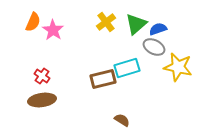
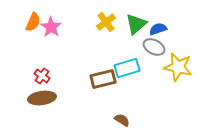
pink star: moved 2 px left, 3 px up
brown ellipse: moved 2 px up
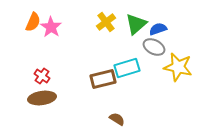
brown semicircle: moved 5 px left, 1 px up
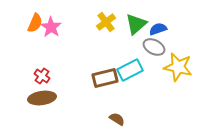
orange semicircle: moved 2 px right, 1 px down
cyan rectangle: moved 3 px right, 2 px down; rotated 10 degrees counterclockwise
brown rectangle: moved 2 px right, 1 px up
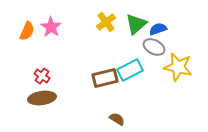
orange semicircle: moved 8 px left, 8 px down
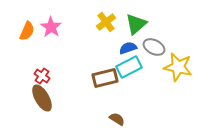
blue semicircle: moved 30 px left, 19 px down
cyan rectangle: moved 1 px left, 3 px up
brown ellipse: rotated 68 degrees clockwise
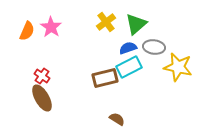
gray ellipse: rotated 20 degrees counterclockwise
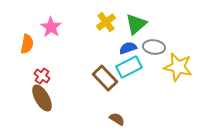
orange semicircle: moved 13 px down; rotated 12 degrees counterclockwise
brown rectangle: rotated 60 degrees clockwise
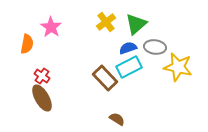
gray ellipse: moved 1 px right
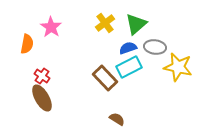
yellow cross: moved 1 px left, 1 px down
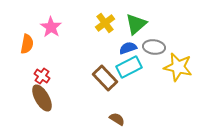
gray ellipse: moved 1 px left
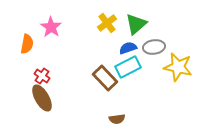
yellow cross: moved 2 px right
gray ellipse: rotated 15 degrees counterclockwise
cyan rectangle: moved 1 px left
brown semicircle: rotated 140 degrees clockwise
